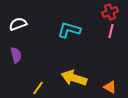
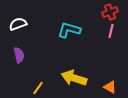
purple semicircle: moved 3 px right
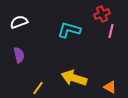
red cross: moved 8 px left, 2 px down
white semicircle: moved 1 px right, 2 px up
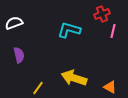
white semicircle: moved 5 px left, 1 px down
pink line: moved 2 px right
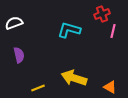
yellow line: rotated 32 degrees clockwise
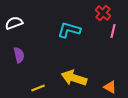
red cross: moved 1 px right, 1 px up; rotated 28 degrees counterclockwise
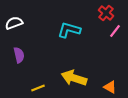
red cross: moved 3 px right
pink line: moved 2 px right; rotated 24 degrees clockwise
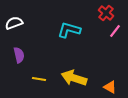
yellow line: moved 1 px right, 9 px up; rotated 32 degrees clockwise
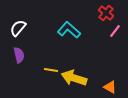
white semicircle: moved 4 px right, 5 px down; rotated 30 degrees counterclockwise
cyan L-shape: rotated 25 degrees clockwise
yellow line: moved 12 px right, 9 px up
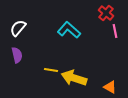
pink line: rotated 48 degrees counterclockwise
purple semicircle: moved 2 px left
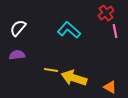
red cross: rotated 14 degrees clockwise
purple semicircle: rotated 84 degrees counterclockwise
